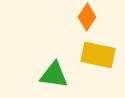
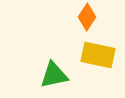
green triangle: rotated 20 degrees counterclockwise
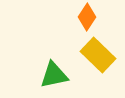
yellow rectangle: rotated 32 degrees clockwise
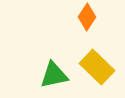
yellow rectangle: moved 1 px left, 12 px down
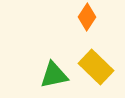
yellow rectangle: moved 1 px left
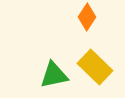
yellow rectangle: moved 1 px left
